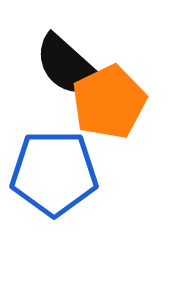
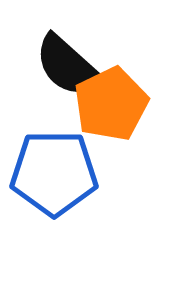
orange pentagon: moved 2 px right, 2 px down
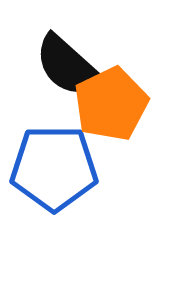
blue pentagon: moved 5 px up
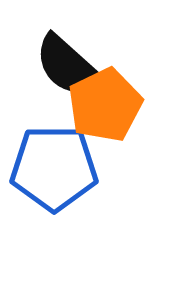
orange pentagon: moved 6 px left, 1 px down
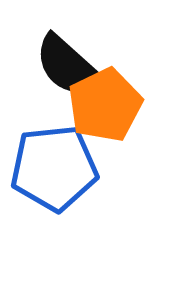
blue pentagon: rotated 6 degrees counterclockwise
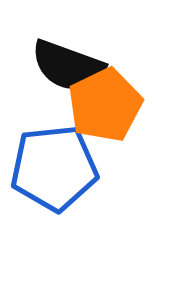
black semicircle: rotated 22 degrees counterclockwise
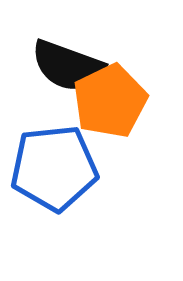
orange pentagon: moved 5 px right, 4 px up
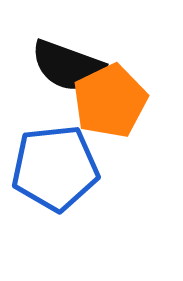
blue pentagon: moved 1 px right
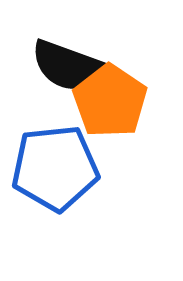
orange pentagon: rotated 12 degrees counterclockwise
